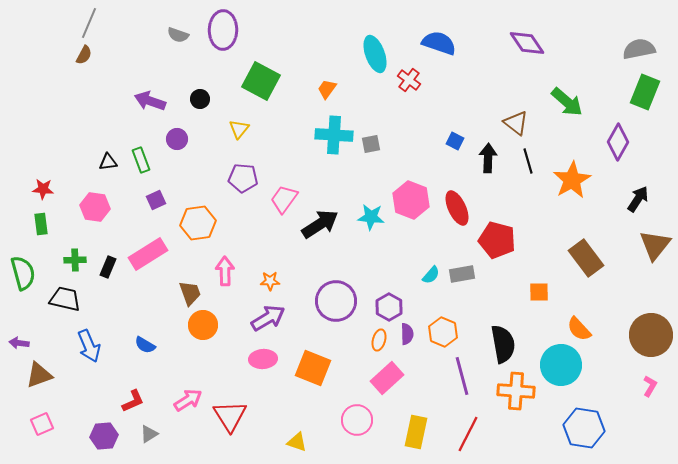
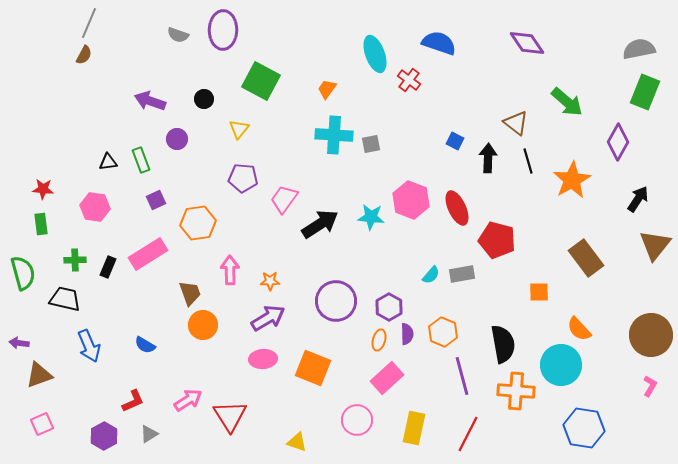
black circle at (200, 99): moved 4 px right
pink arrow at (225, 271): moved 5 px right, 1 px up
yellow rectangle at (416, 432): moved 2 px left, 4 px up
purple hexagon at (104, 436): rotated 24 degrees counterclockwise
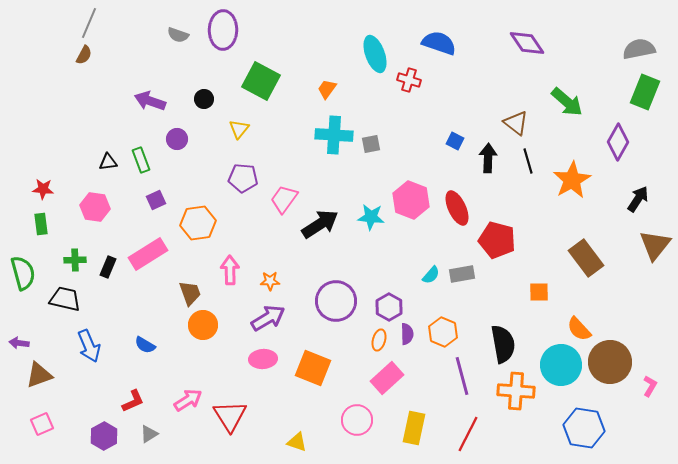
red cross at (409, 80): rotated 20 degrees counterclockwise
brown circle at (651, 335): moved 41 px left, 27 px down
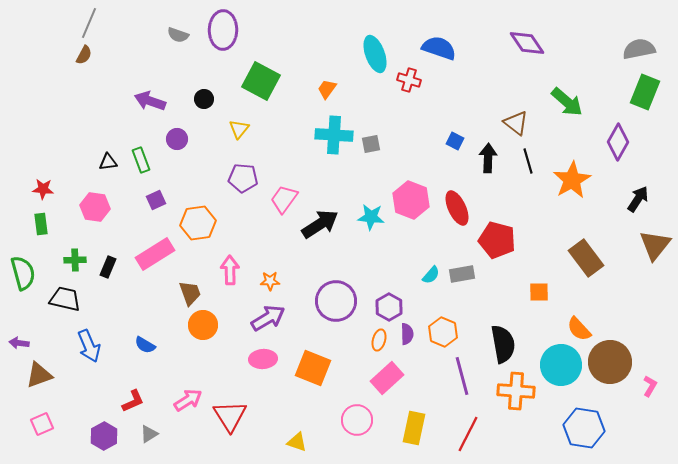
blue semicircle at (439, 43): moved 5 px down
pink rectangle at (148, 254): moved 7 px right
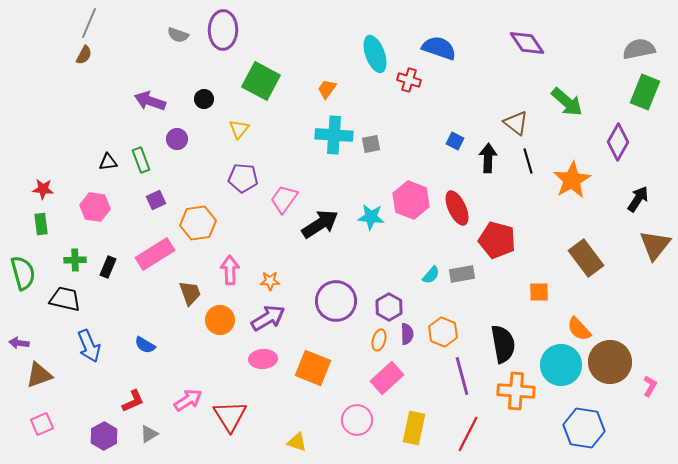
orange circle at (203, 325): moved 17 px right, 5 px up
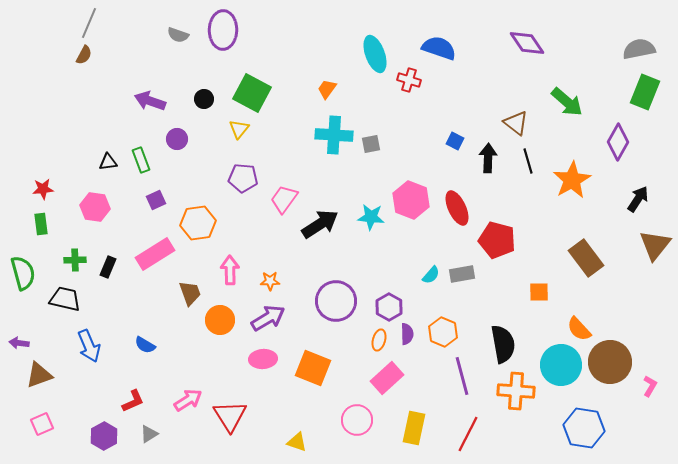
green square at (261, 81): moved 9 px left, 12 px down
red star at (43, 189): rotated 10 degrees counterclockwise
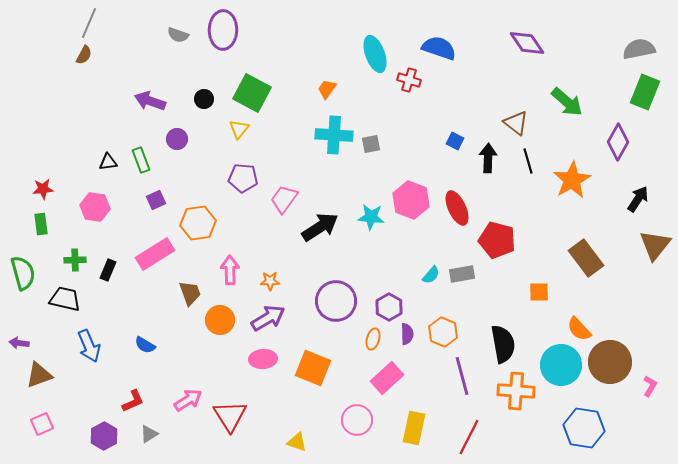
black arrow at (320, 224): moved 3 px down
black rectangle at (108, 267): moved 3 px down
orange ellipse at (379, 340): moved 6 px left, 1 px up
red line at (468, 434): moved 1 px right, 3 px down
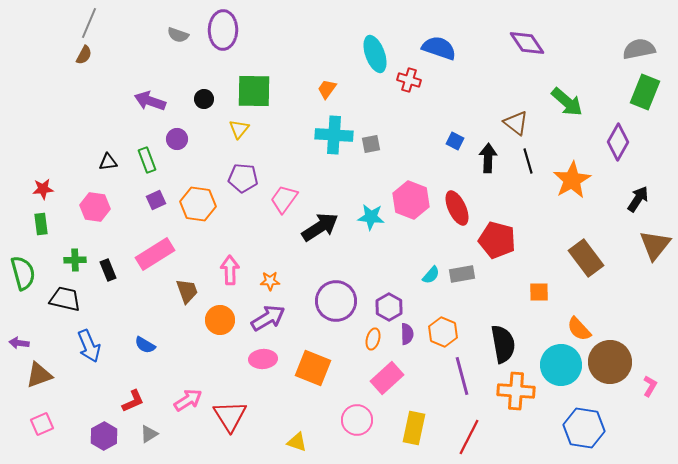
green square at (252, 93): moved 2 px right, 2 px up; rotated 27 degrees counterclockwise
green rectangle at (141, 160): moved 6 px right
orange hexagon at (198, 223): moved 19 px up; rotated 16 degrees clockwise
black rectangle at (108, 270): rotated 45 degrees counterclockwise
brown trapezoid at (190, 293): moved 3 px left, 2 px up
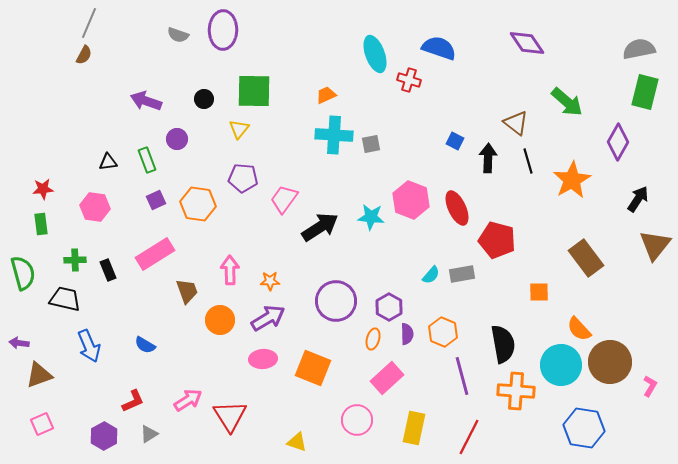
orange trapezoid at (327, 89): moved 1 px left, 6 px down; rotated 30 degrees clockwise
green rectangle at (645, 92): rotated 8 degrees counterclockwise
purple arrow at (150, 101): moved 4 px left
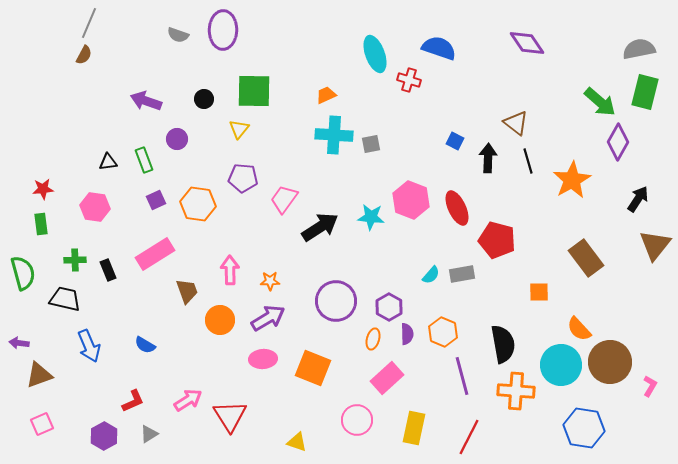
green arrow at (567, 102): moved 33 px right
green rectangle at (147, 160): moved 3 px left
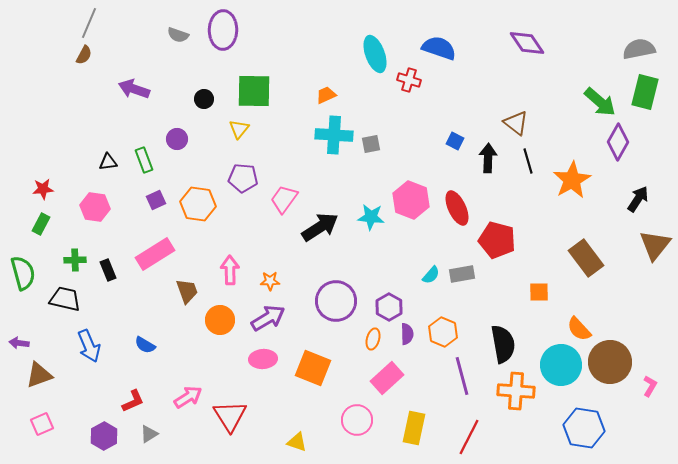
purple arrow at (146, 101): moved 12 px left, 12 px up
green rectangle at (41, 224): rotated 35 degrees clockwise
pink arrow at (188, 400): moved 3 px up
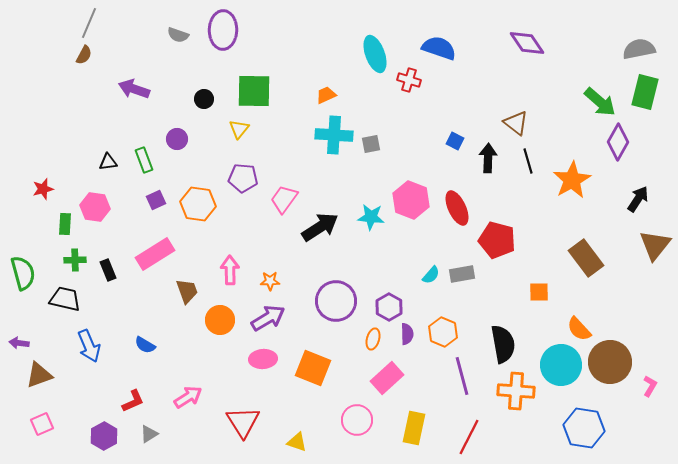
red star at (43, 189): rotated 10 degrees counterclockwise
green rectangle at (41, 224): moved 24 px right; rotated 25 degrees counterclockwise
red triangle at (230, 416): moved 13 px right, 6 px down
